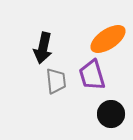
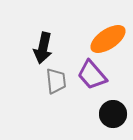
purple trapezoid: rotated 24 degrees counterclockwise
black circle: moved 2 px right
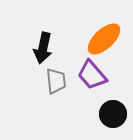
orange ellipse: moved 4 px left; rotated 9 degrees counterclockwise
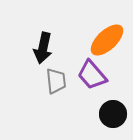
orange ellipse: moved 3 px right, 1 px down
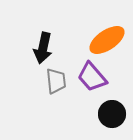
orange ellipse: rotated 9 degrees clockwise
purple trapezoid: moved 2 px down
black circle: moved 1 px left
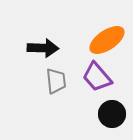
black arrow: rotated 100 degrees counterclockwise
purple trapezoid: moved 5 px right
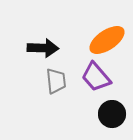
purple trapezoid: moved 1 px left
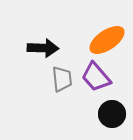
gray trapezoid: moved 6 px right, 2 px up
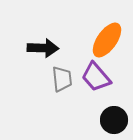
orange ellipse: rotated 21 degrees counterclockwise
black circle: moved 2 px right, 6 px down
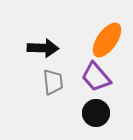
gray trapezoid: moved 9 px left, 3 px down
black circle: moved 18 px left, 7 px up
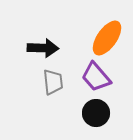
orange ellipse: moved 2 px up
